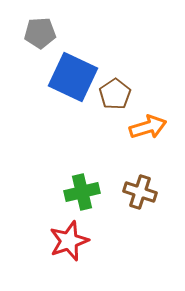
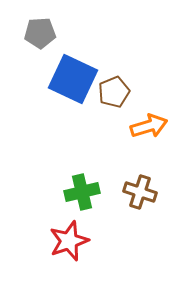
blue square: moved 2 px down
brown pentagon: moved 1 px left, 2 px up; rotated 12 degrees clockwise
orange arrow: moved 1 px right, 1 px up
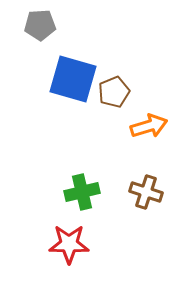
gray pentagon: moved 8 px up
blue square: rotated 9 degrees counterclockwise
brown cross: moved 6 px right
red star: moved 3 px down; rotated 21 degrees clockwise
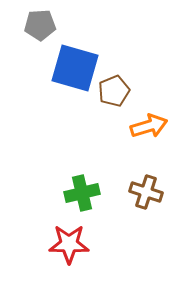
blue square: moved 2 px right, 11 px up
brown pentagon: moved 1 px up
green cross: moved 1 px down
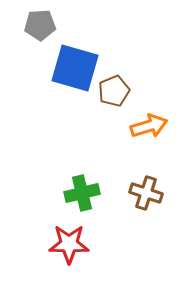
brown cross: moved 1 px down
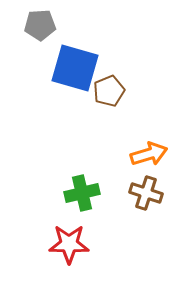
brown pentagon: moved 5 px left
orange arrow: moved 28 px down
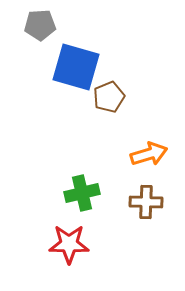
blue square: moved 1 px right, 1 px up
brown pentagon: moved 6 px down
brown cross: moved 9 px down; rotated 16 degrees counterclockwise
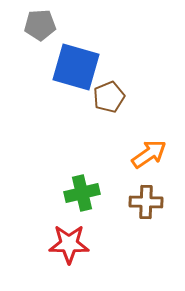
orange arrow: rotated 18 degrees counterclockwise
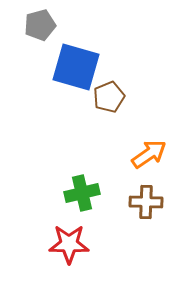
gray pentagon: rotated 12 degrees counterclockwise
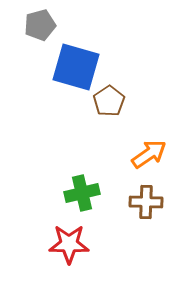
brown pentagon: moved 4 px down; rotated 12 degrees counterclockwise
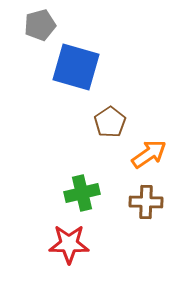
brown pentagon: moved 1 px right, 21 px down
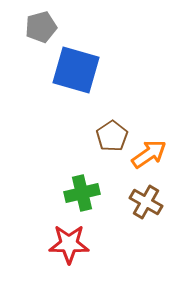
gray pentagon: moved 1 px right, 2 px down
blue square: moved 3 px down
brown pentagon: moved 2 px right, 14 px down
brown cross: rotated 28 degrees clockwise
